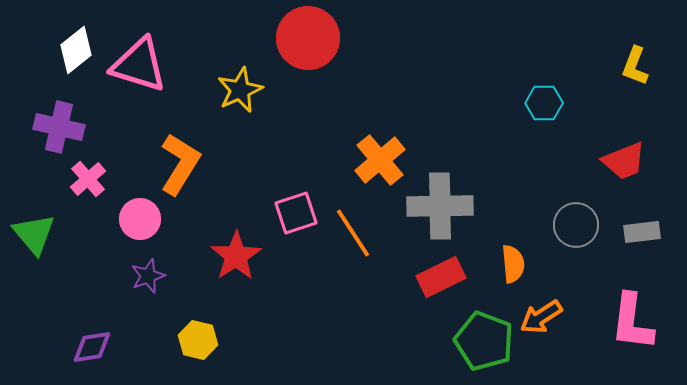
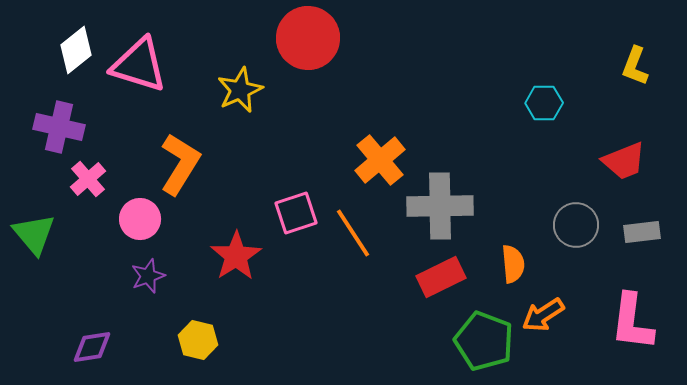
orange arrow: moved 2 px right, 2 px up
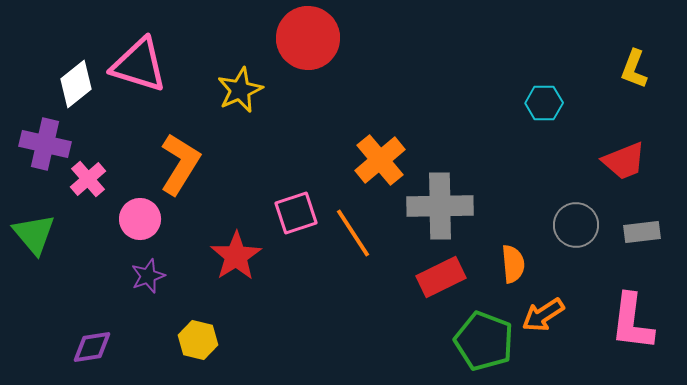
white diamond: moved 34 px down
yellow L-shape: moved 1 px left, 3 px down
purple cross: moved 14 px left, 17 px down
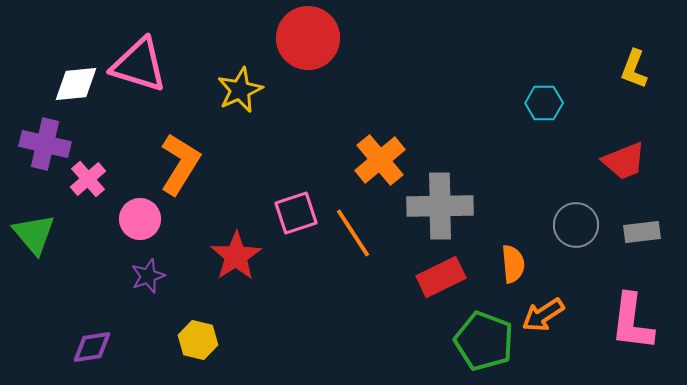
white diamond: rotated 33 degrees clockwise
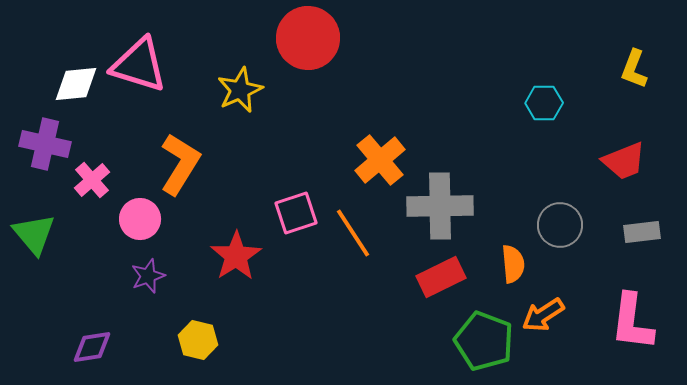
pink cross: moved 4 px right, 1 px down
gray circle: moved 16 px left
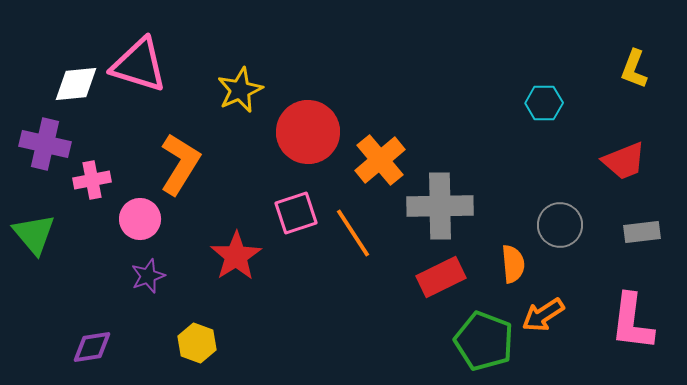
red circle: moved 94 px down
pink cross: rotated 30 degrees clockwise
yellow hexagon: moved 1 px left, 3 px down; rotated 6 degrees clockwise
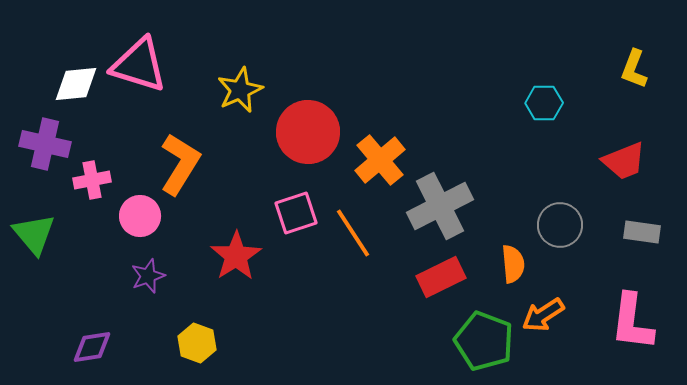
gray cross: rotated 26 degrees counterclockwise
pink circle: moved 3 px up
gray rectangle: rotated 15 degrees clockwise
